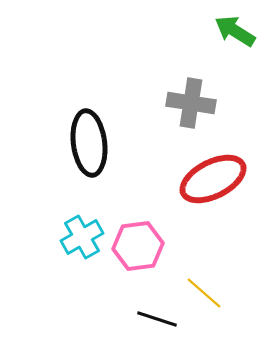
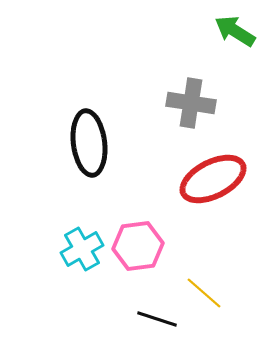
cyan cross: moved 12 px down
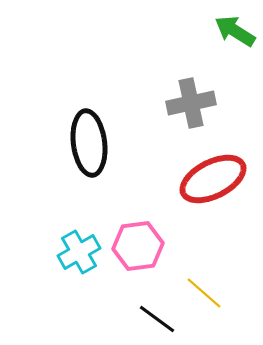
gray cross: rotated 21 degrees counterclockwise
cyan cross: moved 3 px left, 3 px down
black line: rotated 18 degrees clockwise
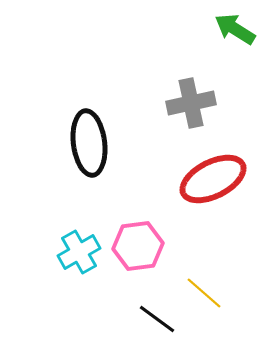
green arrow: moved 2 px up
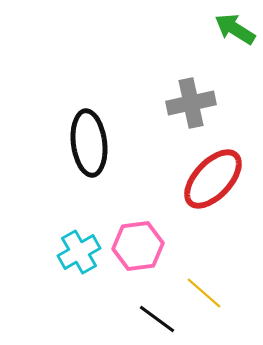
red ellipse: rotated 20 degrees counterclockwise
